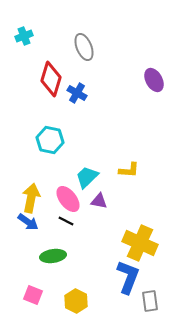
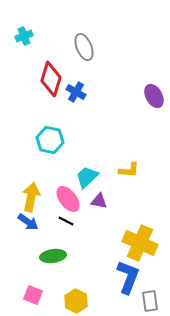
purple ellipse: moved 16 px down
blue cross: moved 1 px left, 1 px up
yellow arrow: moved 1 px up
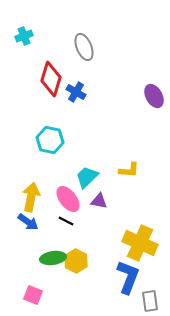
green ellipse: moved 2 px down
yellow hexagon: moved 40 px up
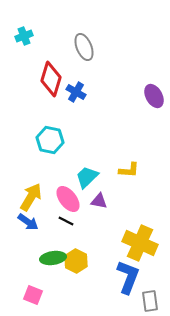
yellow arrow: rotated 20 degrees clockwise
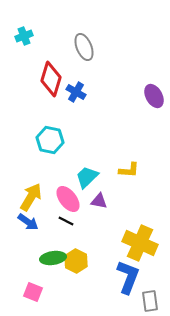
pink square: moved 3 px up
